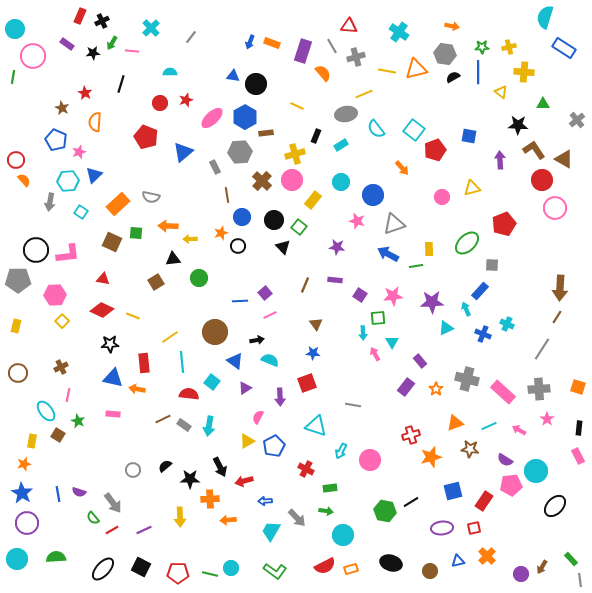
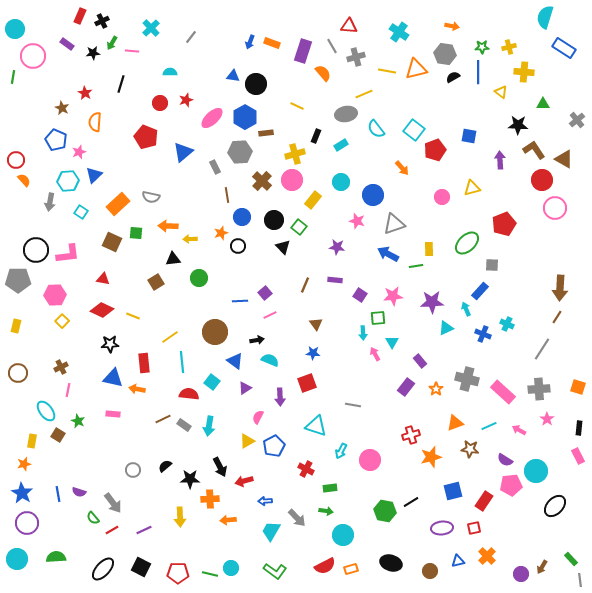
pink line at (68, 395): moved 5 px up
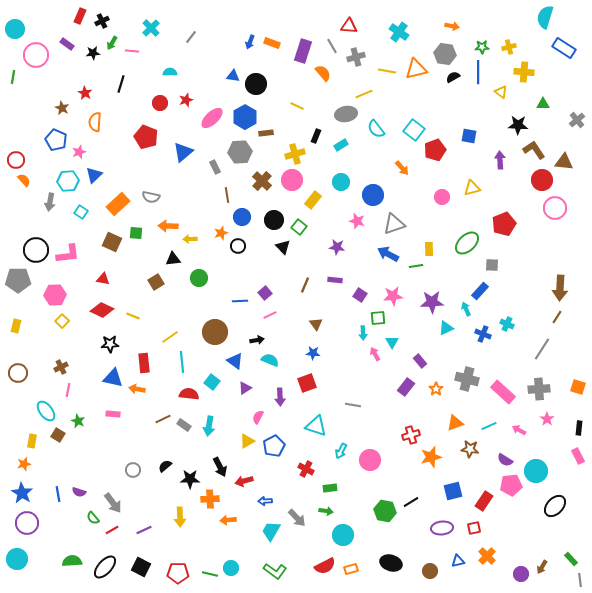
pink circle at (33, 56): moved 3 px right, 1 px up
brown triangle at (564, 159): moved 3 px down; rotated 24 degrees counterclockwise
green semicircle at (56, 557): moved 16 px right, 4 px down
black ellipse at (103, 569): moved 2 px right, 2 px up
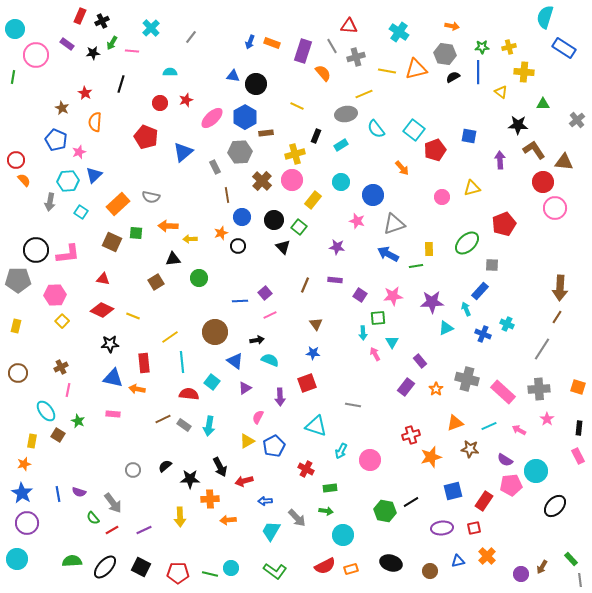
red circle at (542, 180): moved 1 px right, 2 px down
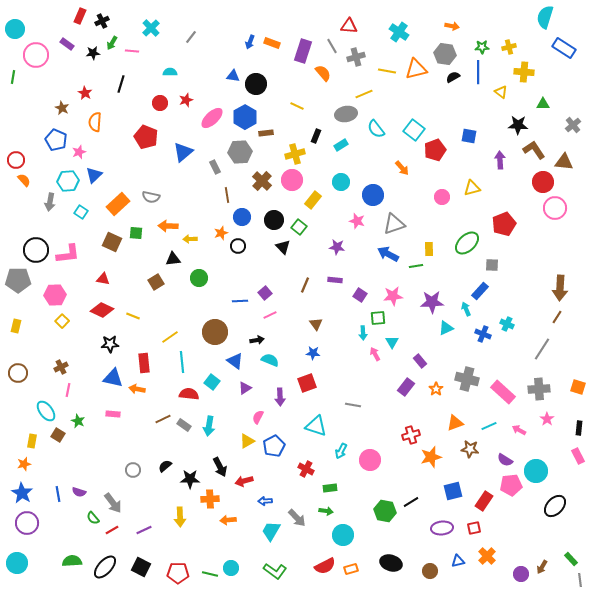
gray cross at (577, 120): moved 4 px left, 5 px down
cyan circle at (17, 559): moved 4 px down
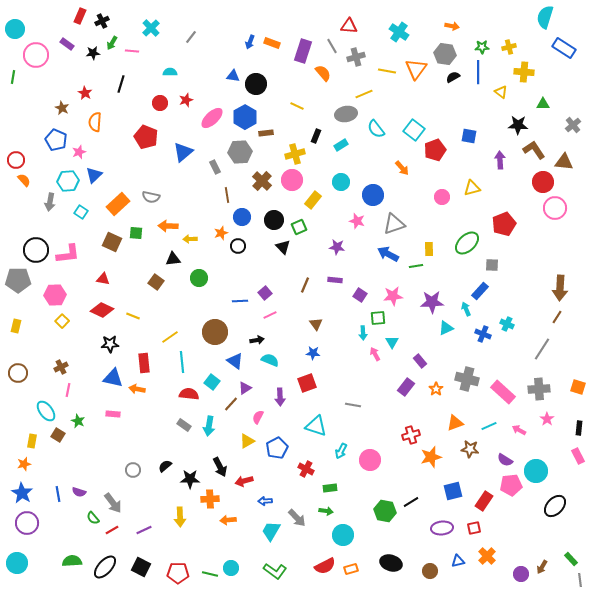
orange triangle at (416, 69): rotated 40 degrees counterclockwise
green square at (299, 227): rotated 28 degrees clockwise
brown square at (156, 282): rotated 21 degrees counterclockwise
brown line at (163, 419): moved 68 px right, 15 px up; rotated 21 degrees counterclockwise
blue pentagon at (274, 446): moved 3 px right, 2 px down
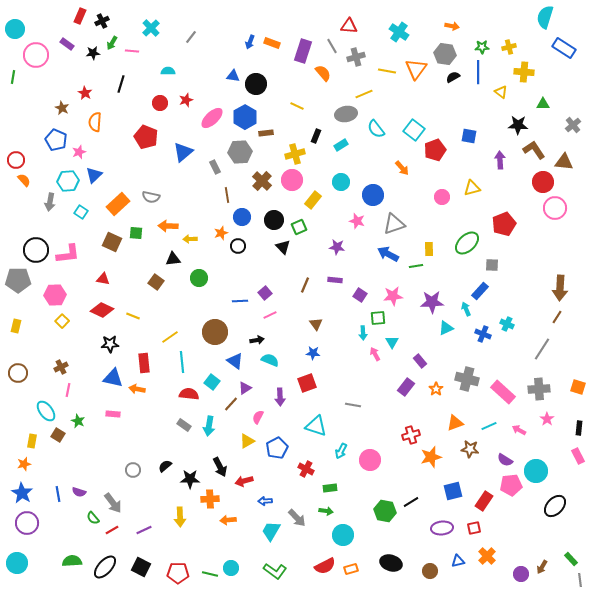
cyan semicircle at (170, 72): moved 2 px left, 1 px up
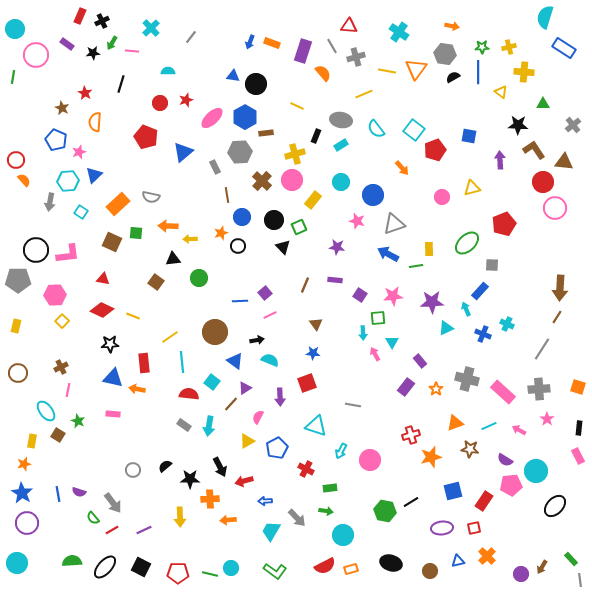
gray ellipse at (346, 114): moved 5 px left, 6 px down; rotated 20 degrees clockwise
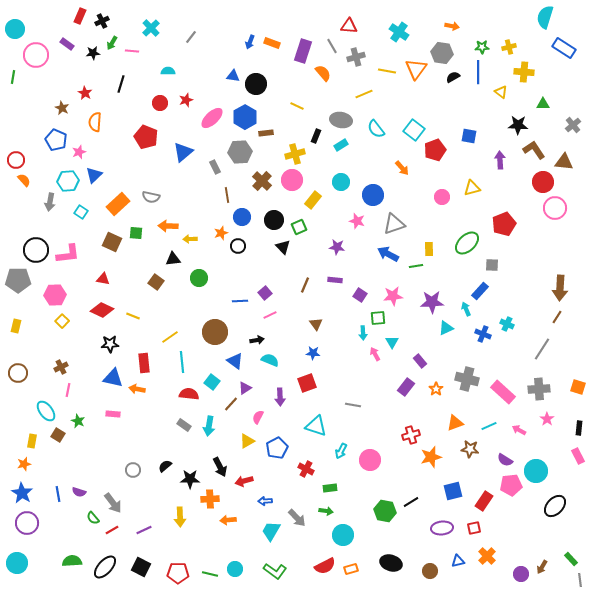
gray hexagon at (445, 54): moved 3 px left, 1 px up
cyan circle at (231, 568): moved 4 px right, 1 px down
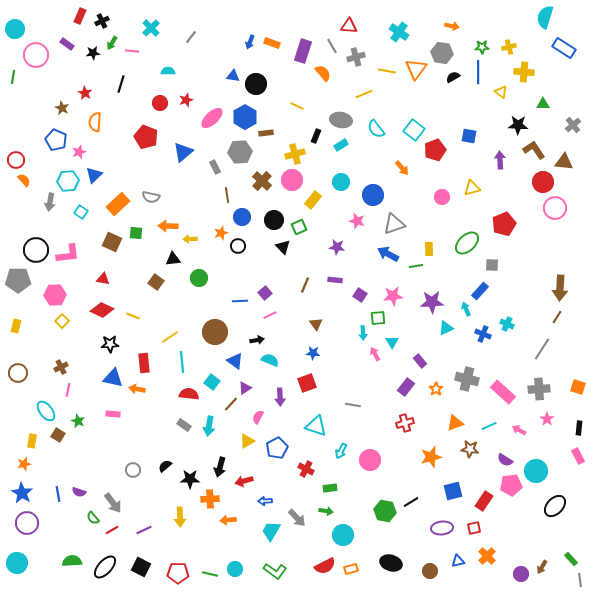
red cross at (411, 435): moved 6 px left, 12 px up
black arrow at (220, 467): rotated 42 degrees clockwise
